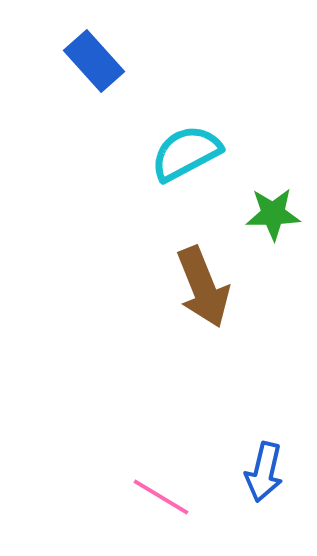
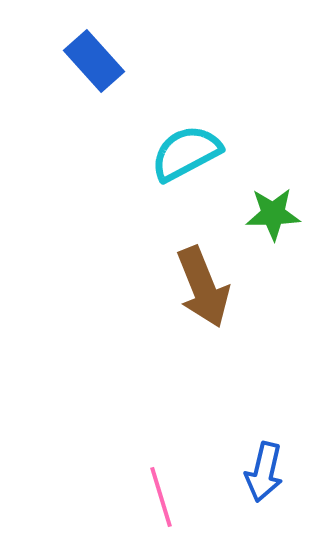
pink line: rotated 42 degrees clockwise
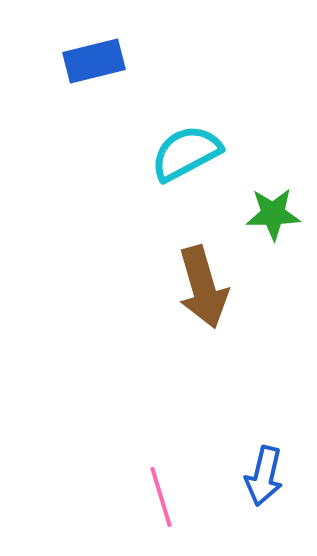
blue rectangle: rotated 62 degrees counterclockwise
brown arrow: rotated 6 degrees clockwise
blue arrow: moved 4 px down
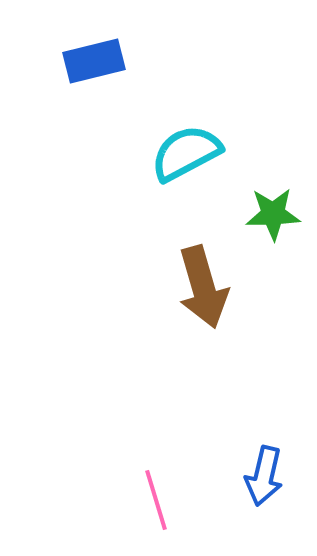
pink line: moved 5 px left, 3 px down
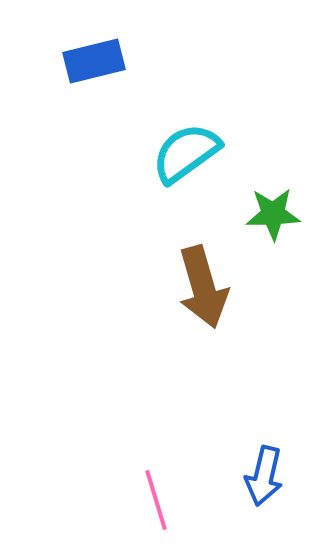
cyan semicircle: rotated 8 degrees counterclockwise
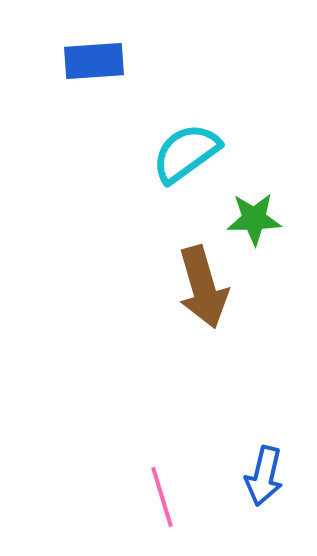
blue rectangle: rotated 10 degrees clockwise
green star: moved 19 px left, 5 px down
pink line: moved 6 px right, 3 px up
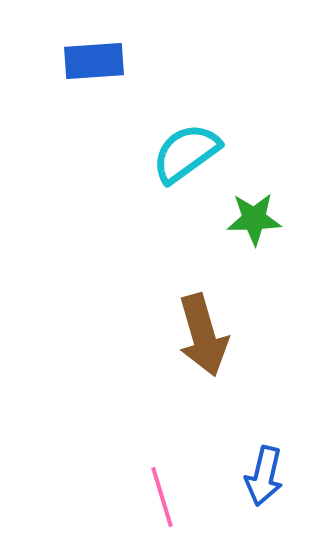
brown arrow: moved 48 px down
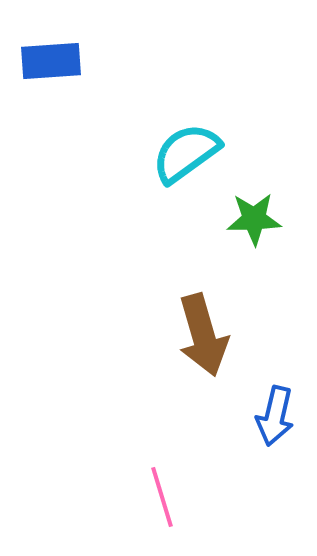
blue rectangle: moved 43 px left
blue arrow: moved 11 px right, 60 px up
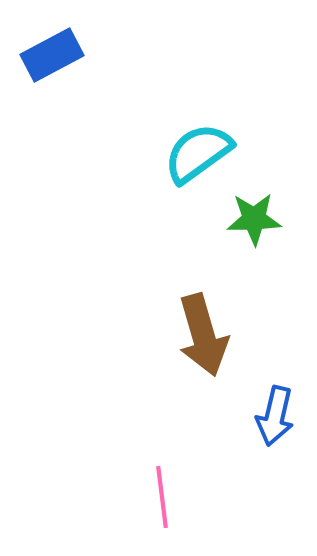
blue rectangle: moved 1 px right, 6 px up; rotated 24 degrees counterclockwise
cyan semicircle: moved 12 px right
pink line: rotated 10 degrees clockwise
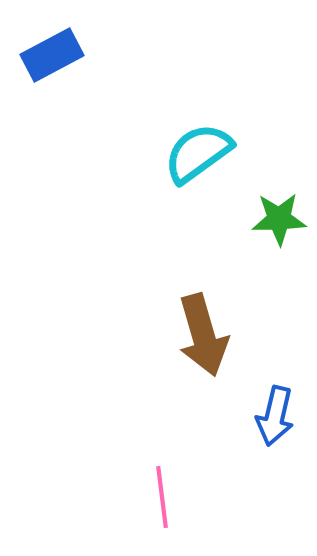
green star: moved 25 px right
